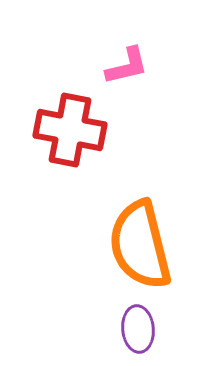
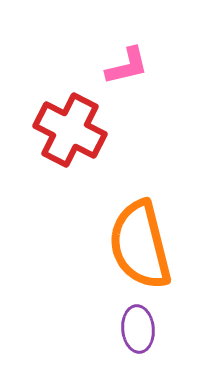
red cross: rotated 16 degrees clockwise
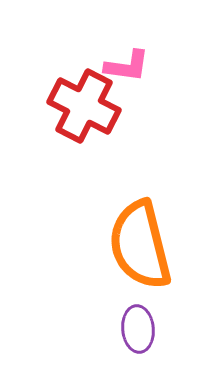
pink L-shape: rotated 21 degrees clockwise
red cross: moved 14 px right, 24 px up
